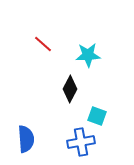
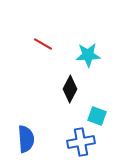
red line: rotated 12 degrees counterclockwise
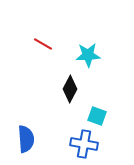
blue cross: moved 3 px right, 2 px down; rotated 20 degrees clockwise
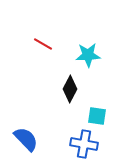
cyan square: rotated 12 degrees counterclockwise
blue semicircle: rotated 40 degrees counterclockwise
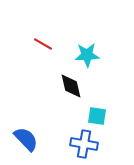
cyan star: moved 1 px left
black diamond: moved 1 px right, 3 px up; rotated 40 degrees counterclockwise
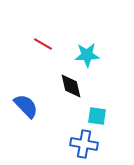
blue semicircle: moved 33 px up
